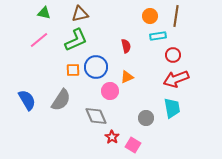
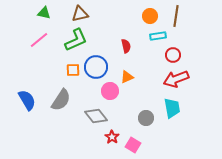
gray diamond: rotated 15 degrees counterclockwise
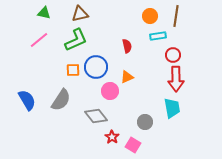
red semicircle: moved 1 px right
red arrow: rotated 70 degrees counterclockwise
gray circle: moved 1 px left, 4 px down
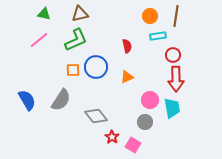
green triangle: moved 1 px down
pink circle: moved 40 px right, 9 px down
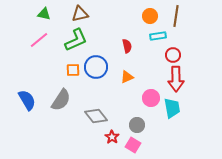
pink circle: moved 1 px right, 2 px up
gray circle: moved 8 px left, 3 px down
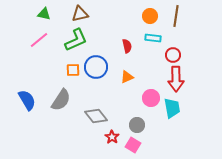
cyan rectangle: moved 5 px left, 2 px down; rotated 14 degrees clockwise
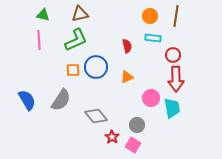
green triangle: moved 1 px left, 1 px down
pink line: rotated 54 degrees counterclockwise
